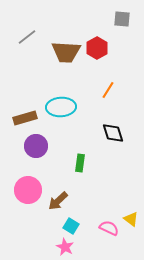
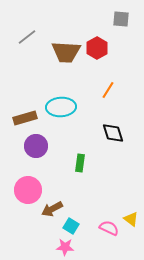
gray square: moved 1 px left
brown arrow: moved 6 px left, 8 px down; rotated 15 degrees clockwise
pink star: rotated 24 degrees counterclockwise
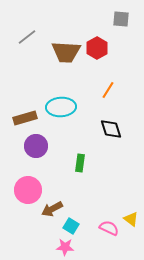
black diamond: moved 2 px left, 4 px up
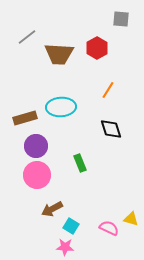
brown trapezoid: moved 7 px left, 2 px down
green rectangle: rotated 30 degrees counterclockwise
pink circle: moved 9 px right, 15 px up
yellow triangle: rotated 21 degrees counterclockwise
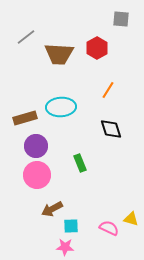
gray line: moved 1 px left
cyan square: rotated 35 degrees counterclockwise
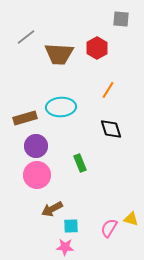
pink semicircle: rotated 84 degrees counterclockwise
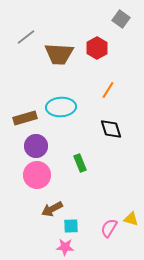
gray square: rotated 30 degrees clockwise
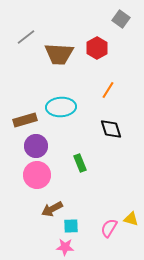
brown rectangle: moved 2 px down
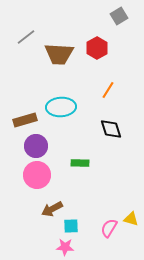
gray square: moved 2 px left, 3 px up; rotated 24 degrees clockwise
green rectangle: rotated 66 degrees counterclockwise
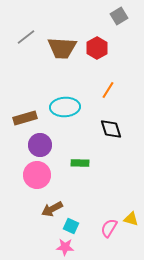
brown trapezoid: moved 3 px right, 6 px up
cyan ellipse: moved 4 px right
brown rectangle: moved 2 px up
purple circle: moved 4 px right, 1 px up
cyan square: rotated 28 degrees clockwise
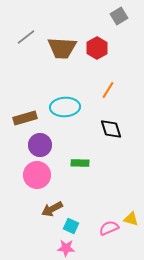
pink semicircle: rotated 36 degrees clockwise
pink star: moved 1 px right, 1 px down
